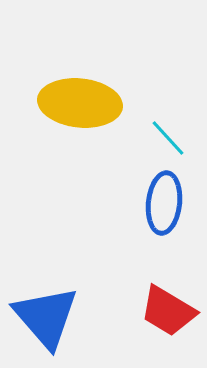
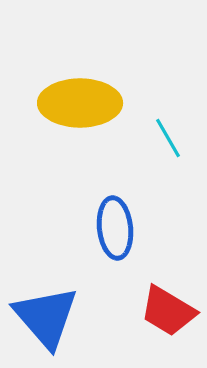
yellow ellipse: rotated 6 degrees counterclockwise
cyan line: rotated 12 degrees clockwise
blue ellipse: moved 49 px left, 25 px down; rotated 12 degrees counterclockwise
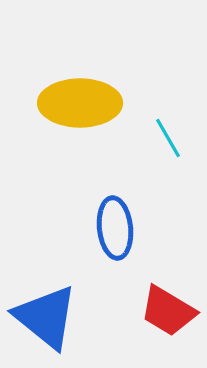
blue triangle: rotated 10 degrees counterclockwise
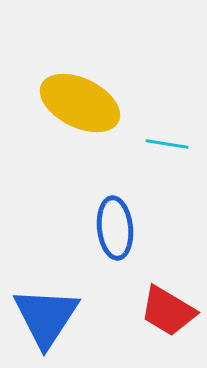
yellow ellipse: rotated 26 degrees clockwise
cyan line: moved 1 px left, 6 px down; rotated 51 degrees counterclockwise
blue triangle: rotated 24 degrees clockwise
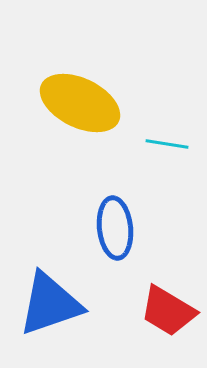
blue triangle: moved 4 px right, 13 px up; rotated 38 degrees clockwise
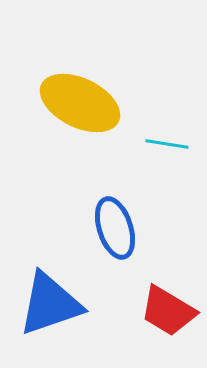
blue ellipse: rotated 12 degrees counterclockwise
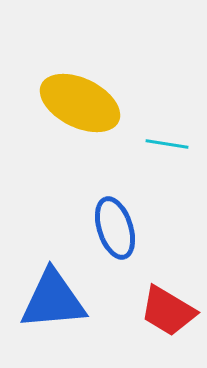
blue triangle: moved 3 px right, 4 px up; rotated 14 degrees clockwise
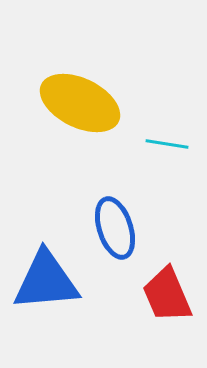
blue triangle: moved 7 px left, 19 px up
red trapezoid: moved 1 px left, 16 px up; rotated 36 degrees clockwise
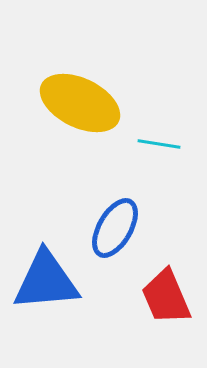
cyan line: moved 8 px left
blue ellipse: rotated 48 degrees clockwise
red trapezoid: moved 1 px left, 2 px down
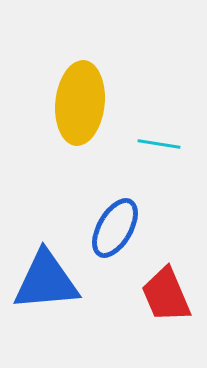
yellow ellipse: rotated 70 degrees clockwise
red trapezoid: moved 2 px up
